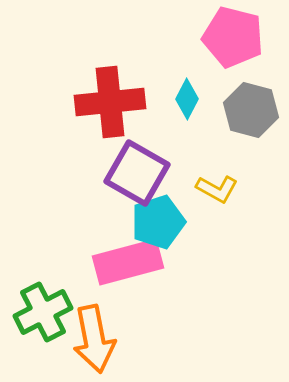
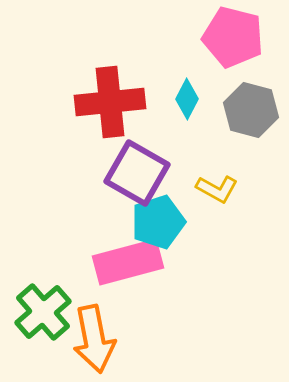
green cross: rotated 14 degrees counterclockwise
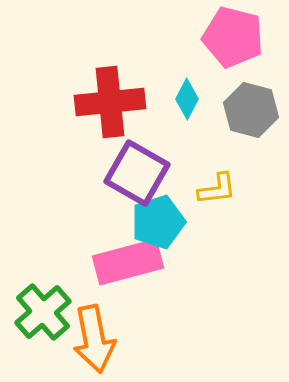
yellow L-shape: rotated 36 degrees counterclockwise
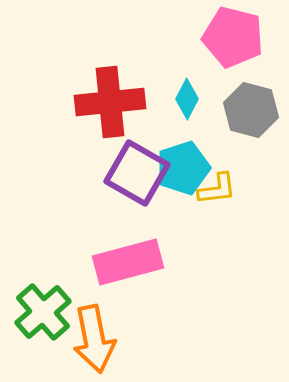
cyan pentagon: moved 25 px right, 54 px up
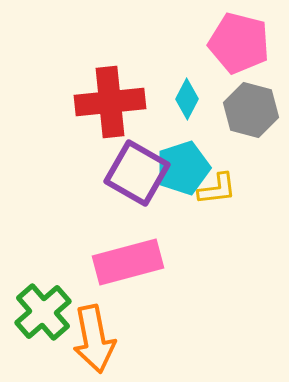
pink pentagon: moved 6 px right, 6 px down
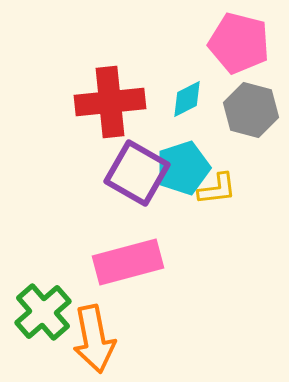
cyan diamond: rotated 36 degrees clockwise
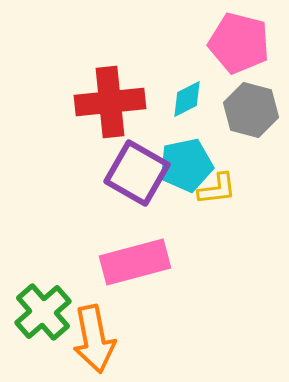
cyan pentagon: moved 3 px right, 3 px up; rotated 6 degrees clockwise
pink rectangle: moved 7 px right
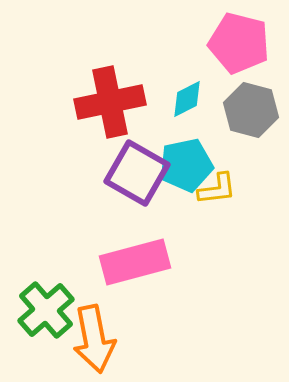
red cross: rotated 6 degrees counterclockwise
green cross: moved 3 px right, 2 px up
